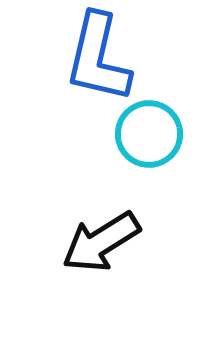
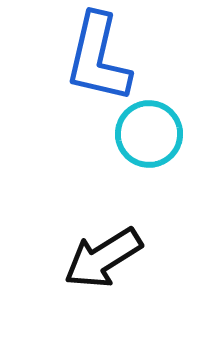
black arrow: moved 2 px right, 16 px down
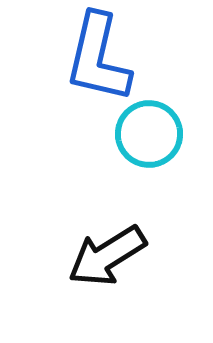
black arrow: moved 4 px right, 2 px up
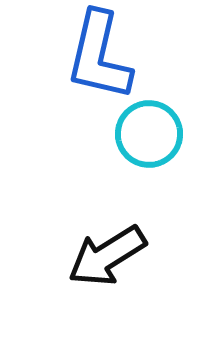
blue L-shape: moved 1 px right, 2 px up
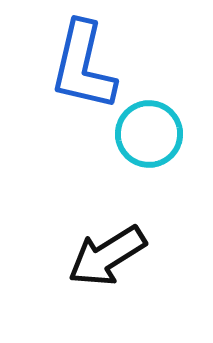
blue L-shape: moved 16 px left, 10 px down
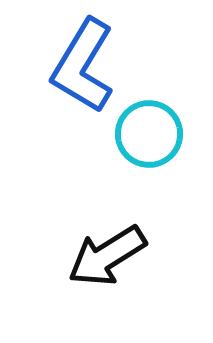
blue L-shape: rotated 18 degrees clockwise
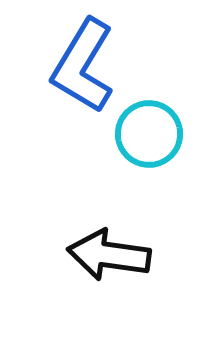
black arrow: moved 2 px right, 1 px up; rotated 40 degrees clockwise
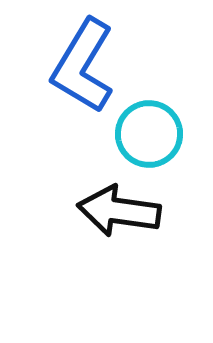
black arrow: moved 10 px right, 44 px up
